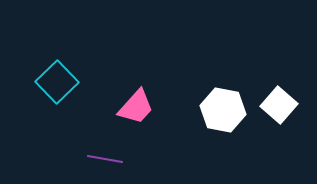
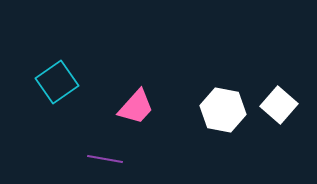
cyan square: rotated 9 degrees clockwise
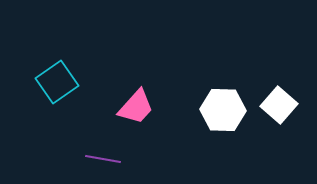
white hexagon: rotated 9 degrees counterclockwise
purple line: moved 2 px left
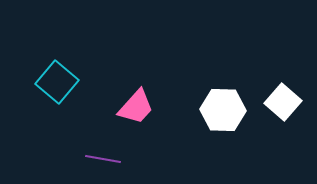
cyan square: rotated 15 degrees counterclockwise
white square: moved 4 px right, 3 px up
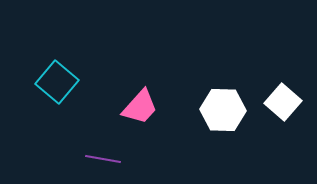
pink trapezoid: moved 4 px right
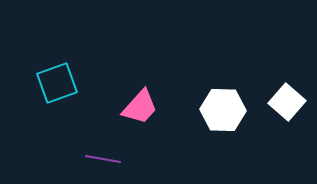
cyan square: moved 1 px down; rotated 30 degrees clockwise
white square: moved 4 px right
